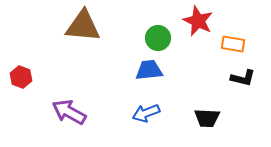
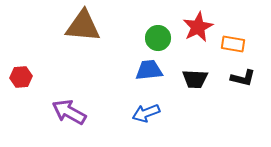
red star: moved 6 px down; rotated 20 degrees clockwise
red hexagon: rotated 25 degrees counterclockwise
black trapezoid: moved 12 px left, 39 px up
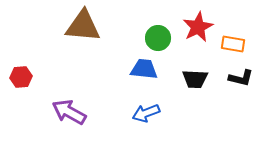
blue trapezoid: moved 5 px left, 1 px up; rotated 12 degrees clockwise
black L-shape: moved 2 px left
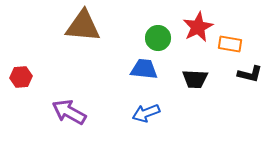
orange rectangle: moved 3 px left
black L-shape: moved 9 px right, 4 px up
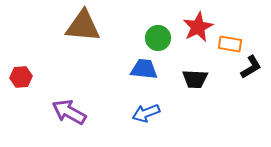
black L-shape: moved 1 px right, 7 px up; rotated 45 degrees counterclockwise
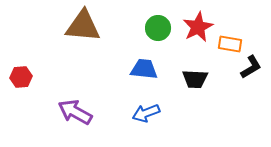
green circle: moved 10 px up
purple arrow: moved 6 px right
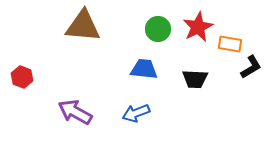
green circle: moved 1 px down
red hexagon: moved 1 px right; rotated 25 degrees clockwise
blue arrow: moved 10 px left
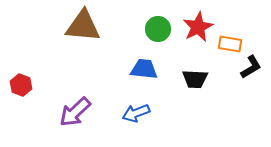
red hexagon: moved 1 px left, 8 px down
purple arrow: rotated 72 degrees counterclockwise
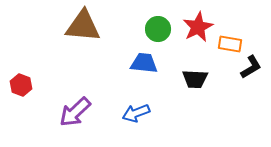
blue trapezoid: moved 6 px up
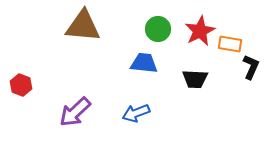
red star: moved 2 px right, 4 px down
black L-shape: rotated 35 degrees counterclockwise
